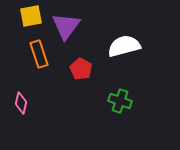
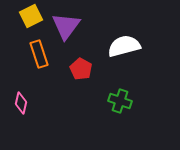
yellow square: rotated 15 degrees counterclockwise
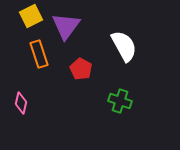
white semicircle: rotated 76 degrees clockwise
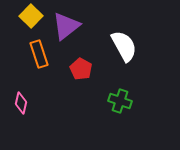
yellow square: rotated 20 degrees counterclockwise
purple triangle: rotated 16 degrees clockwise
